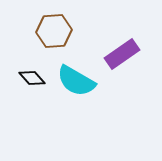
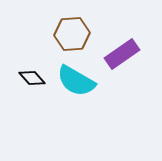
brown hexagon: moved 18 px right, 3 px down
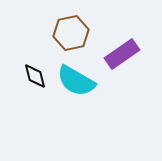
brown hexagon: moved 1 px left, 1 px up; rotated 8 degrees counterclockwise
black diamond: moved 3 px right, 2 px up; rotated 28 degrees clockwise
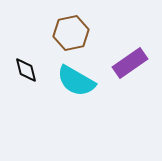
purple rectangle: moved 8 px right, 9 px down
black diamond: moved 9 px left, 6 px up
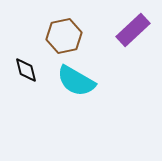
brown hexagon: moved 7 px left, 3 px down
purple rectangle: moved 3 px right, 33 px up; rotated 8 degrees counterclockwise
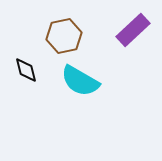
cyan semicircle: moved 4 px right
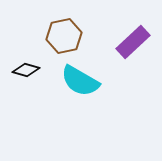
purple rectangle: moved 12 px down
black diamond: rotated 60 degrees counterclockwise
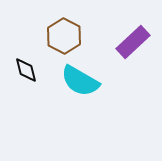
brown hexagon: rotated 20 degrees counterclockwise
black diamond: rotated 60 degrees clockwise
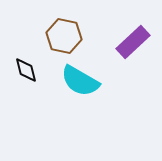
brown hexagon: rotated 16 degrees counterclockwise
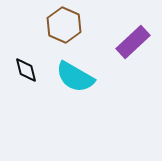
brown hexagon: moved 11 px up; rotated 12 degrees clockwise
cyan semicircle: moved 5 px left, 4 px up
